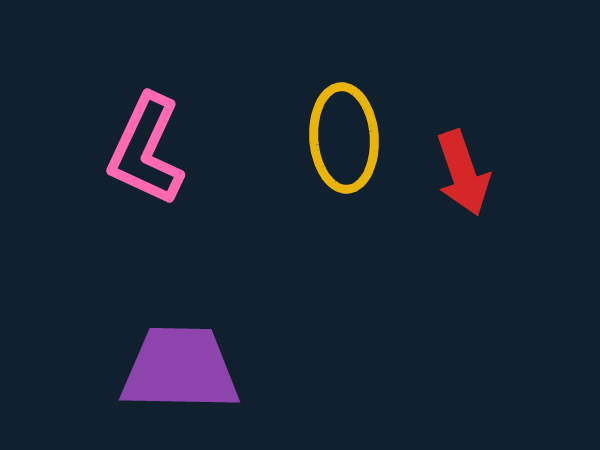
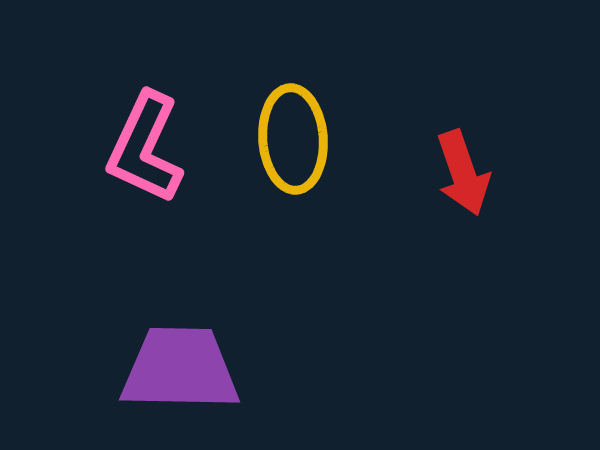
yellow ellipse: moved 51 px left, 1 px down
pink L-shape: moved 1 px left, 2 px up
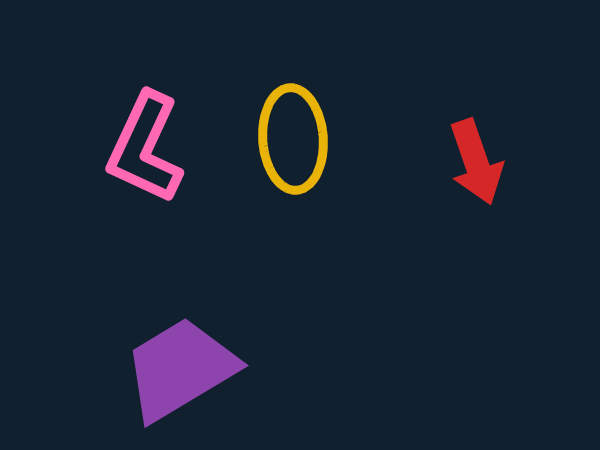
red arrow: moved 13 px right, 11 px up
purple trapezoid: rotated 32 degrees counterclockwise
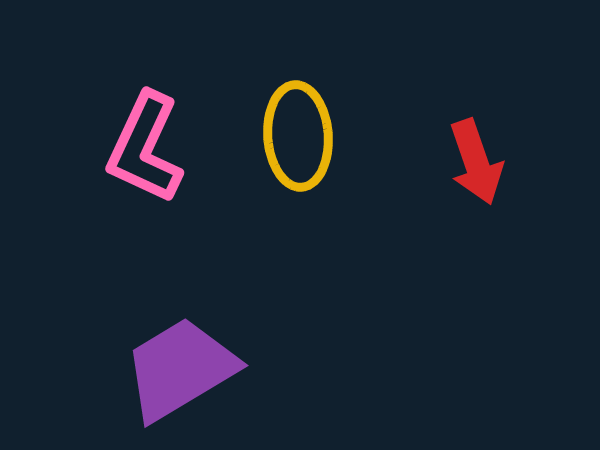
yellow ellipse: moved 5 px right, 3 px up
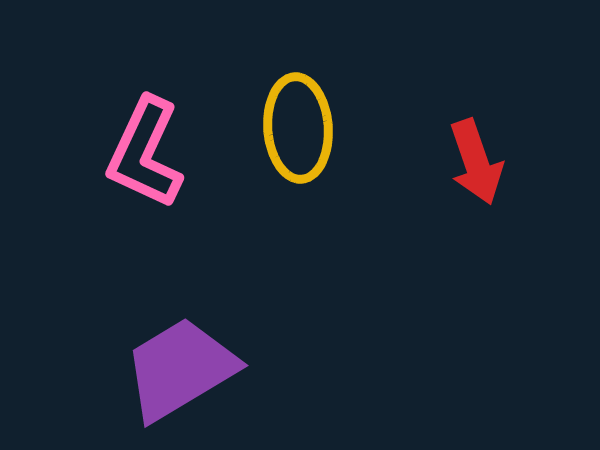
yellow ellipse: moved 8 px up
pink L-shape: moved 5 px down
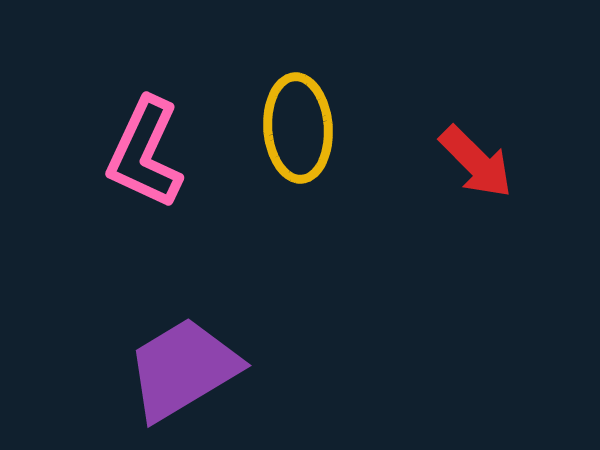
red arrow: rotated 26 degrees counterclockwise
purple trapezoid: moved 3 px right
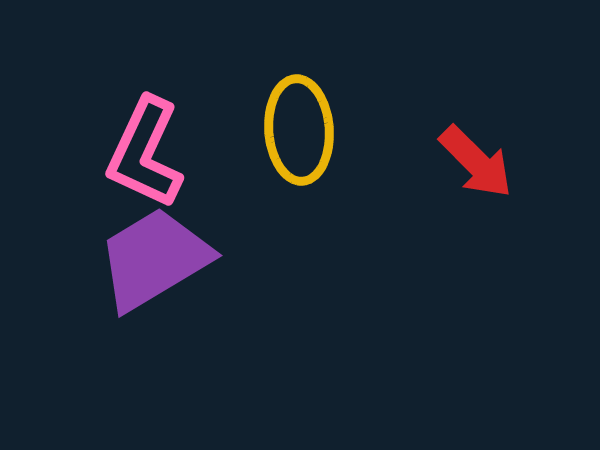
yellow ellipse: moved 1 px right, 2 px down
purple trapezoid: moved 29 px left, 110 px up
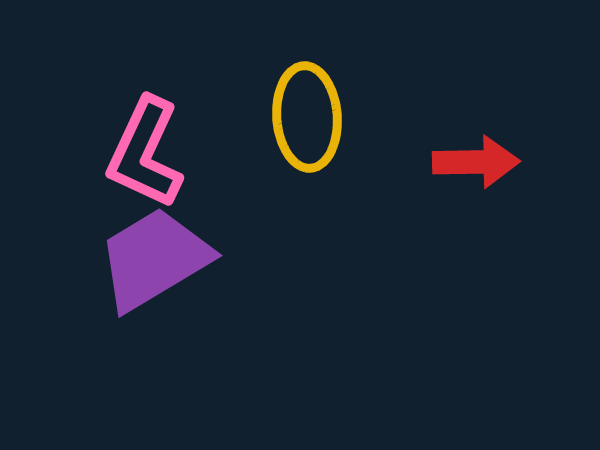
yellow ellipse: moved 8 px right, 13 px up
red arrow: rotated 46 degrees counterclockwise
